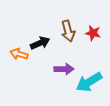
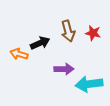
cyan arrow: moved 2 px down; rotated 24 degrees clockwise
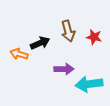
red star: moved 1 px right, 4 px down
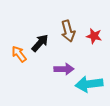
red star: moved 1 px up
black arrow: rotated 24 degrees counterclockwise
orange arrow: rotated 36 degrees clockwise
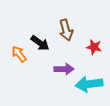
brown arrow: moved 2 px left, 1 px up
red star: moved 11 px down
black arrow: rotated 84 degrees clockwise
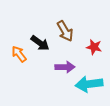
brown arrow: moved 1 px left, 1 px down; rotated 15 degrees counterclockwise
purple arrow: moved 1 px right, 2 px up
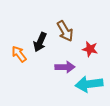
black arrow: moved 1 px up; rotated 78 degrees clockwise
red star: moved 4 px left, 2 px down
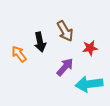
black arrow: rotated 36 degrees counterclockwise
red star: moved 1 px up; rotated 21 degrees counterclockwise
purple arrow: rotated 48 degrees counterclockwise
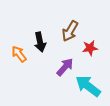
brown arrow: moved 5 px right; rotated 60 degrees clockwise
cyan arrow: moved 1 px left, 2 px down; rotated 44 degrees clockwise
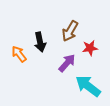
purple arrow: moved 2 px right, 4 px up
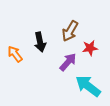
orange arrow: moved 4 px left
purple arrow: moved 1 px right, 1 px up
